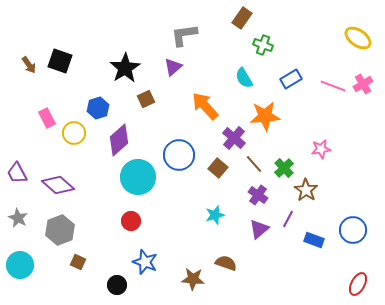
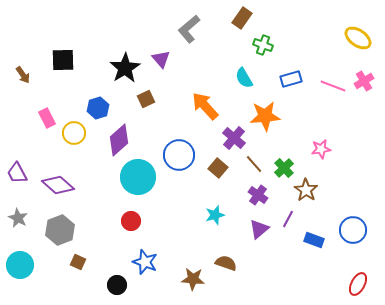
gray L-shape at (184, 35): moved 5 px right, 6 px up; rotated 32 degrees counterclockwise
black square at (60, 61): moved 3 px right, 1 px up; rotated 20 degrees counterclockwise
brown arrow at (29, 65): moved 6 px left, 10 px down
purple triangle at (173, 67): moved 12 px left, 8 px up; rotated 30 degrees counterclockwise
blue rectangle at (291, 79): rotated 15 degrees clockwise
pink cross at (363, 84): moved 1 px right, 3 px up
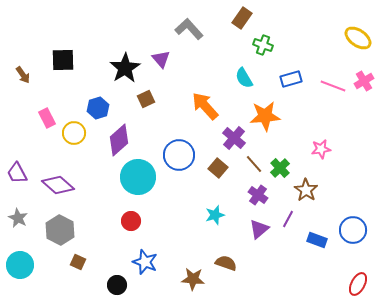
gray L-shape at (189, 29): rotated 88 degrees clockwise
green cross at (284, 168): moved 4 px left
gray hexagon at (60, 230): rotated 12 degrees counterclockwise
blue rectangle at (314, 240): moved 3 px right
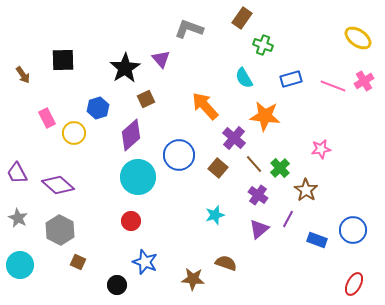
gray L-shape at (189, 29): rotated 28 degrees counterclockwise
orange star at (265, 116): rotated 12 degrees clockwise
purple diamond at (119, 140): moved 12 px right, 5 px up
red ellipse at (358, 284): moved 4 px left
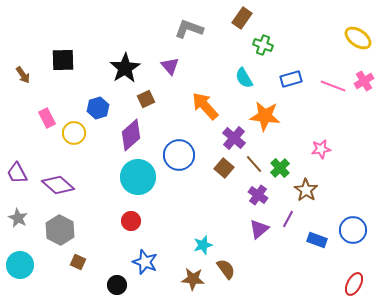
purple triangle at (161, 59): moved 9 px right, 7 px down
brown square at (218, 168): moved 6 px right
cyan star at (215, 215): moved 12 px left, 30 px down
brown semicircle at (226, 263): moved 6 px down; rotated 35 degrees clockwise
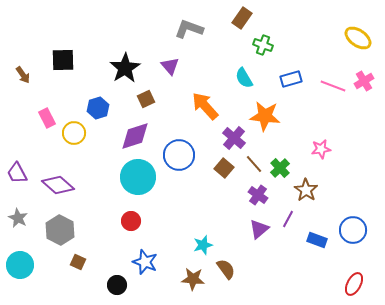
purple diamond at (131, 135): moved 4 px right, 1 px down; rotated 24 degrees clockwise
